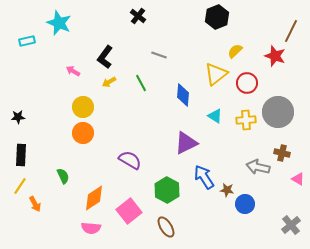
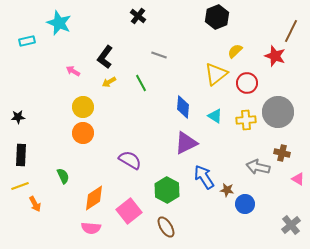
blue diamond: moved 12 px down
yellow line: rotated 36 degrees clockwise
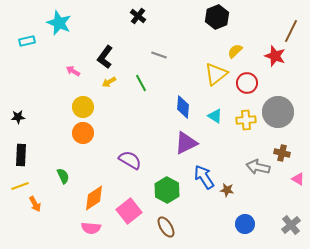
blue circle: moved 20 px down
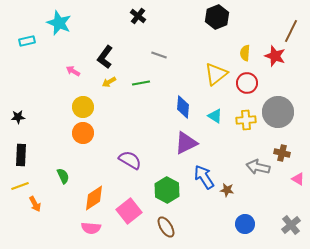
yellow semicircle: moved 10 px right, 2 px down; rotated 42 degrees counterclockwise
green line: rotated 72 degrees counterclockwise
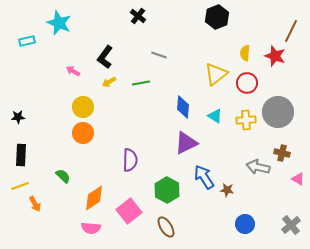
purple semicircle: rotated 60 degrees clockwise
green semicircle: rotated 21 degrees counterclockwise
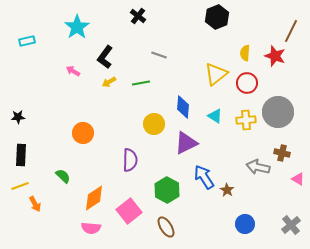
cyan star: moved 18 px right, 4 px down; rotated 15 degrees clockwise
yellow circle: moved 71 px right, 17 px down
brown star: rotated 24 degrees clockwise
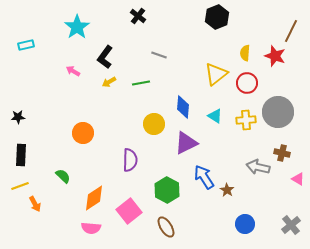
cyan rectangle: moved 1 px left, 4 px down
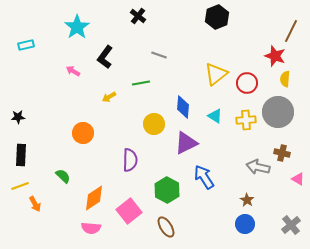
yellow semicircle: moved 40 px right, 26 px down
yellow arrow: moved 15 px down
brown star: moved 20 px right, 10 px down
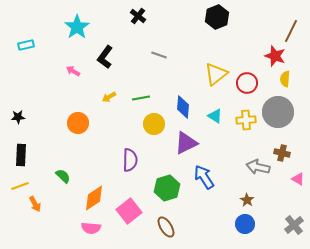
green line: moved 15 px down
orange circle: moved 5 px left, 10 px up
green hexagon: moved 2 px up; rotated 15 degrees clockwise
gray cross: moved 3 px right
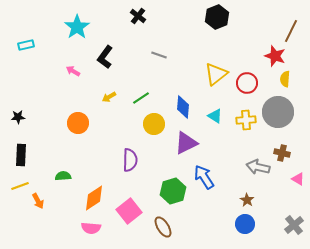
green line: rotated 24 degrees counterclockwise
green semicircle: rotated 49 degrees counterclockwise
green hexagon: moved 6 px right, 3 px down
orange arrow: moved 3 px right, 3 px up
brown ellipse: moved 3 px left
